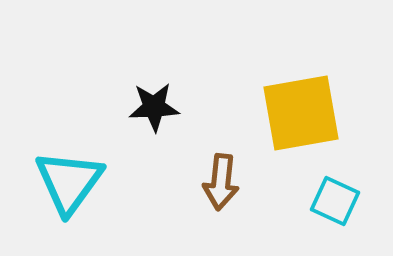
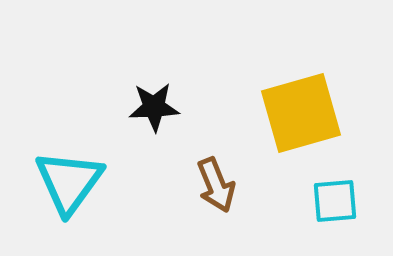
yellow square: rotated 6 degrees counterclockwise
brown arrow: moved 5 px left, 3 px down; rotated 28 degrees counterclockwise
cyan square: rotated 30 degrees counterclockwise
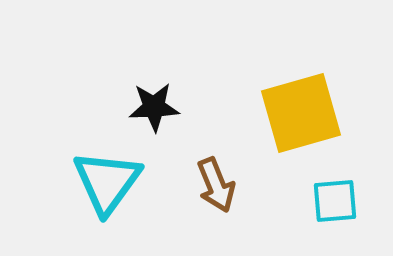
cyan triangle: moved 38 px right
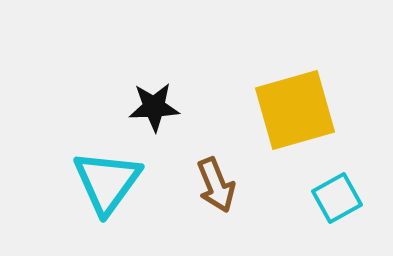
yellow square: moved 6 px left, 3 px up
cyan square: moved 2 px right, 3 px up; rotated 24 degrees counterclockwise
